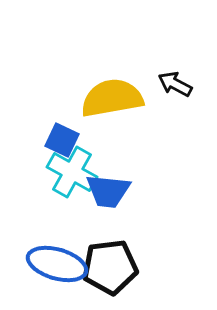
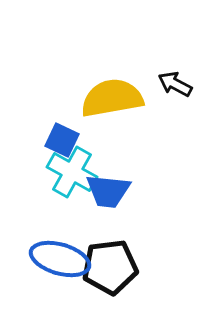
blue ellipse: moved 3 px right, 5 px up
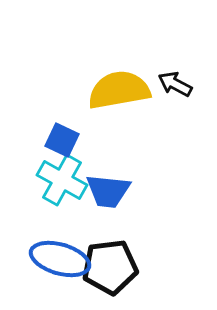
yellow semicircle: moved 7 px right, 8 px up
cyan cross: moved 10 px left, 8 px down
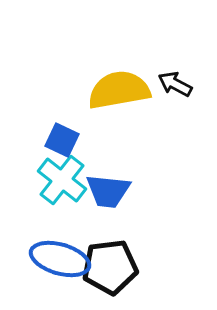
cyan cross: rotated 9 degrees clockwise
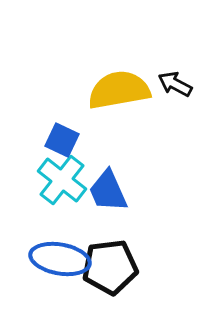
blue trapezoid: rotated 60 degrees clockwise
blue ellipse: rotated 6 degrees counterclockwise
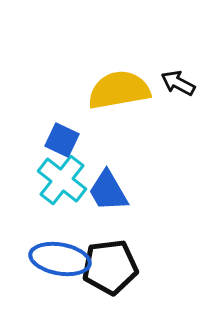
black arrow: moved 3 px right, 1 px up
blue trapezoid: rotated 6 degrees counterclockwise
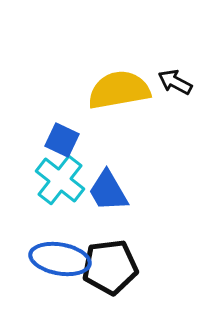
black arrow: moved 3 px left, 1 px up
cyan cross: moved 2 px left
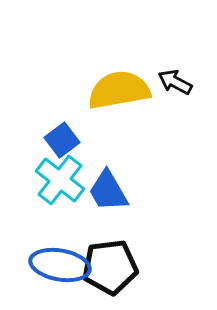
blue square: rotated 28 degrees clockwise
blue ellipse: moved 6 px down
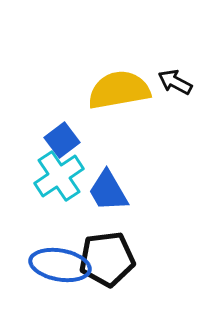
cyan cross: moved 1 px left, 4 px up; rotated 18 degrees clockwise
black pentagon: moved 3 px left, 8 px up
